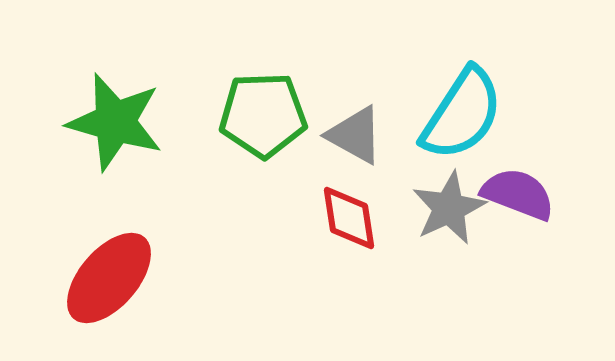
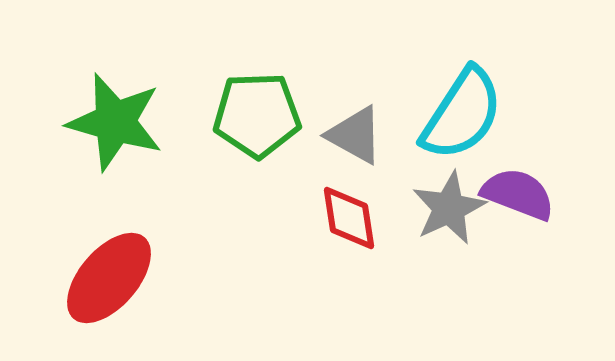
green pentagon: moved 6 px left
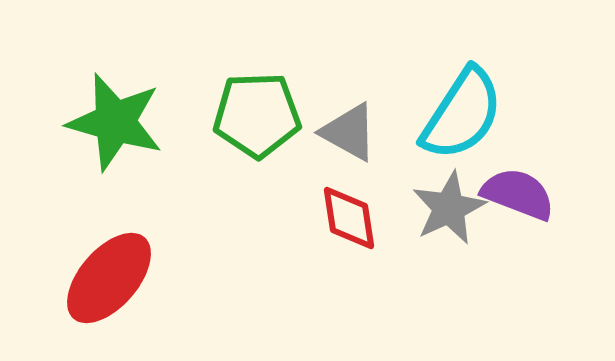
gray triangle: moved 6 px left, 3 px up
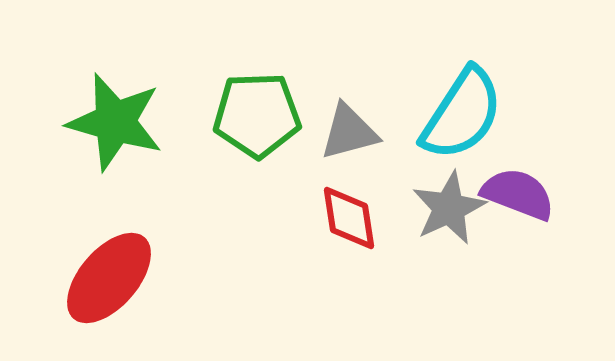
gray triangle: rotated 44 degrees counterclockwise
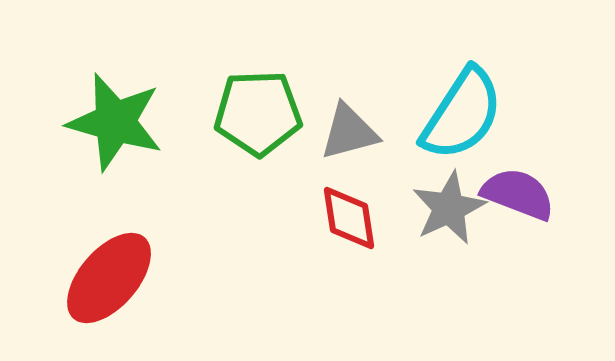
green pentagon: moved 1 px right, 2 px up
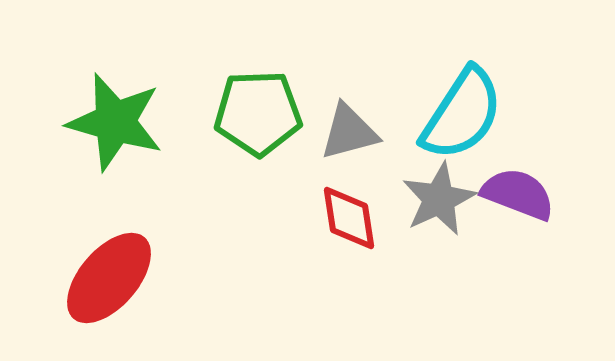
gray star: moved 10 px left, 9 px up
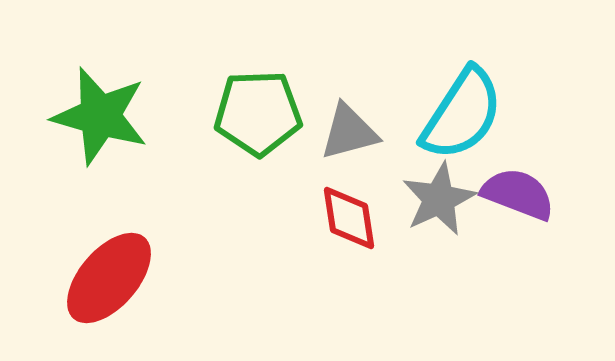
green star: moved 15 px left, 6 px up
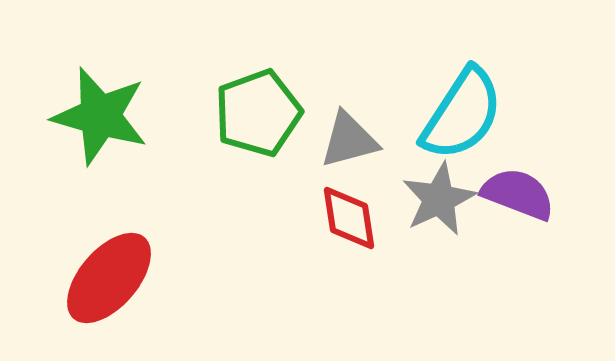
green pentagon: rotated 18 degrees counterclockwise
gray triangle: moved 8 px down
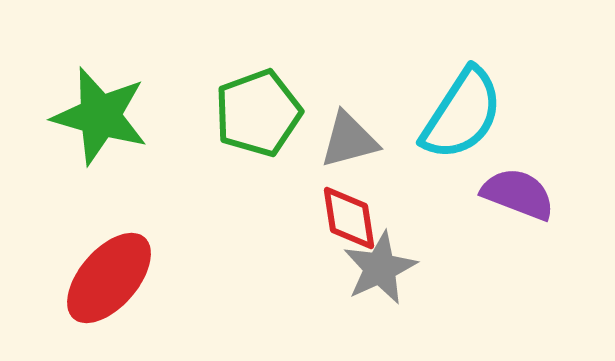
gray star: moved 59 px left, 69 px down
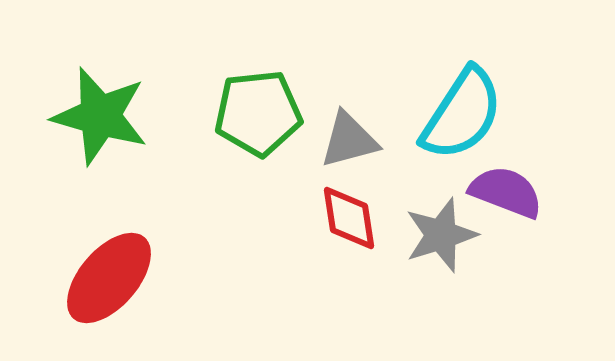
green pentagon: rotated 14 degrees clockwise
purple semicircle: moved 12 px left, 2 px up
gray star: moved 61 px right, 33 px up; rotated 8 degrees clockwise
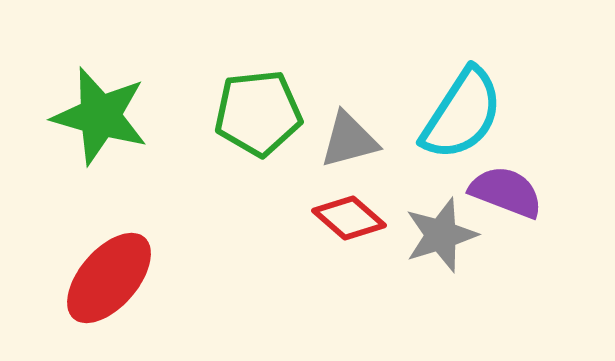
red diamond: rotated 40 degrees counterclockwise
